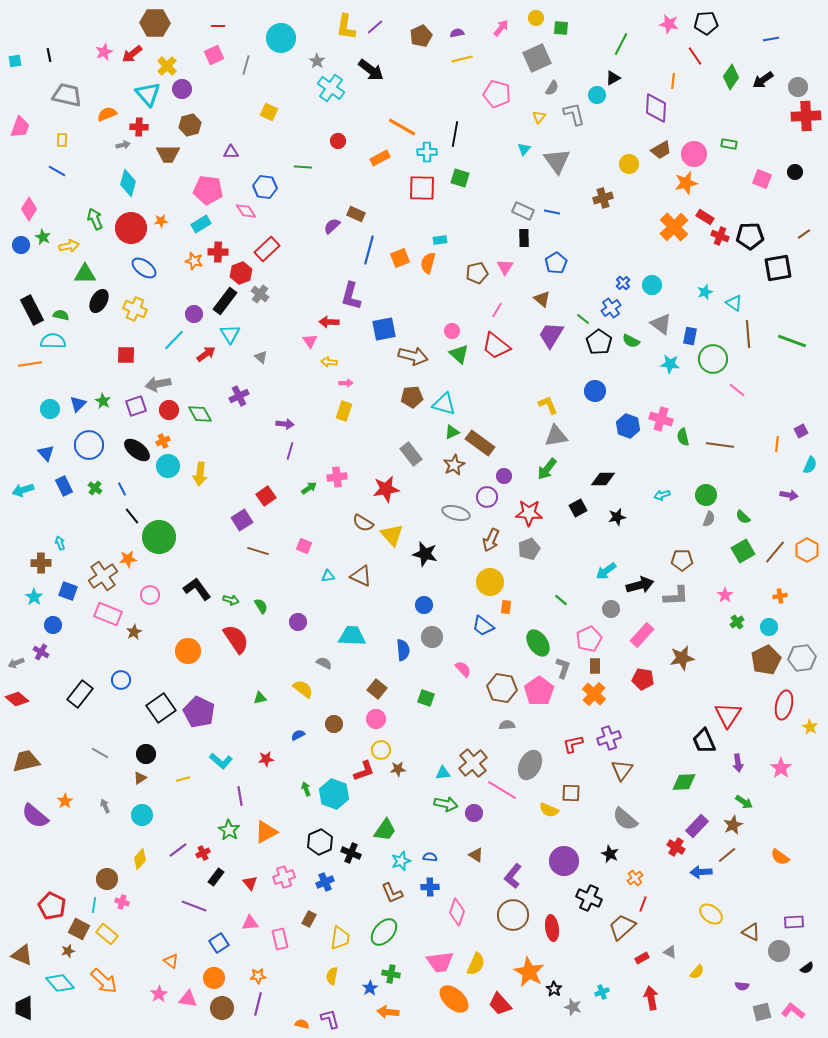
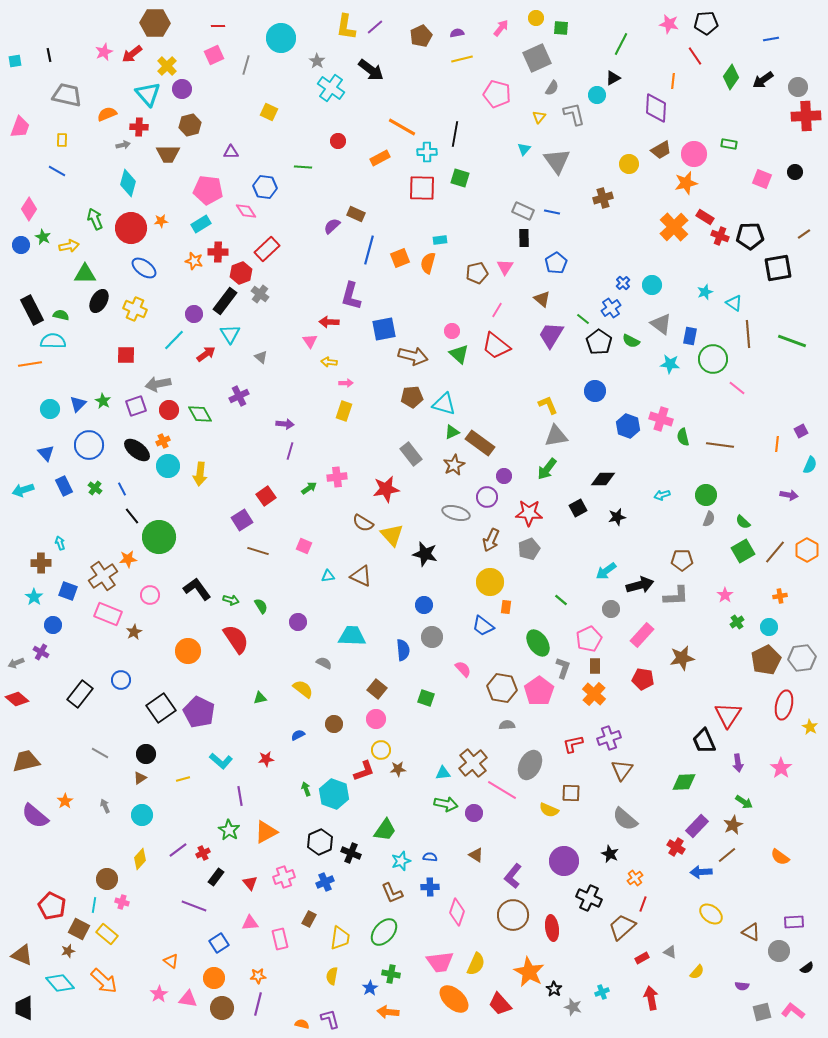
pink line at (737, 390): moved 2 px up
green semicircle at (743, 517): moved 5 px down
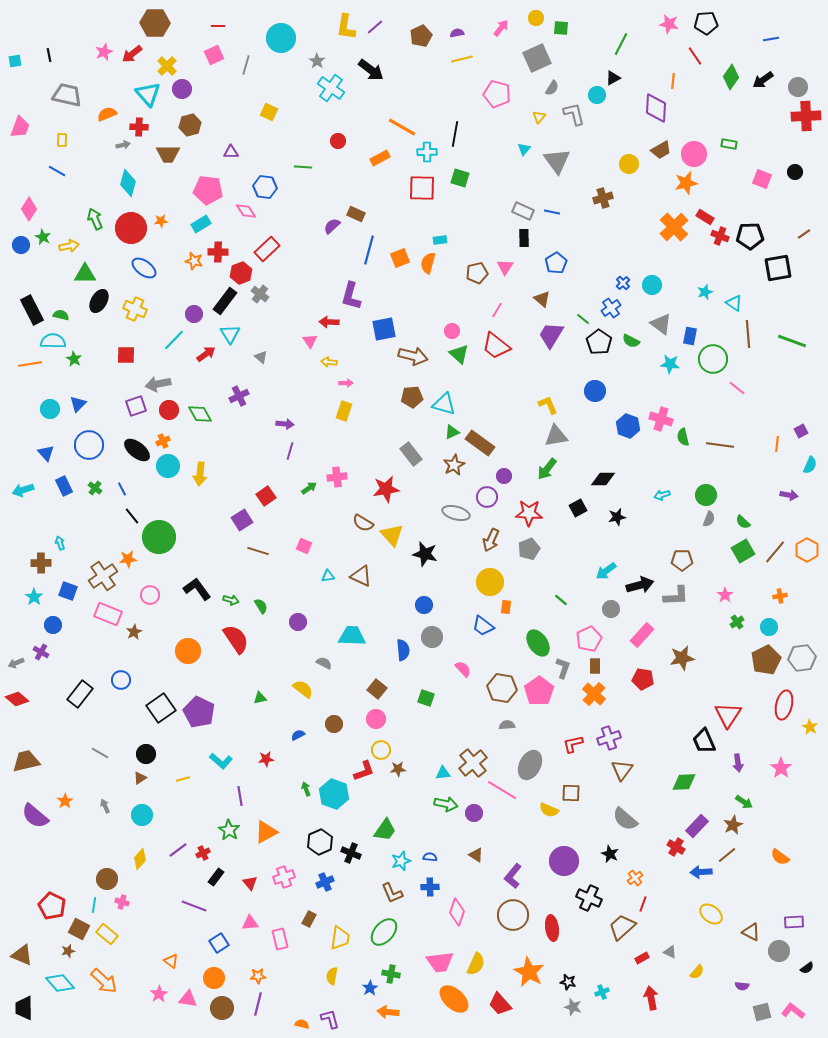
green star at (103, 401): moved 29 px left, 42 px up
black star at (554, 989): moved 14 px right, 7 px up; rotated 21 degrees counterclockwise
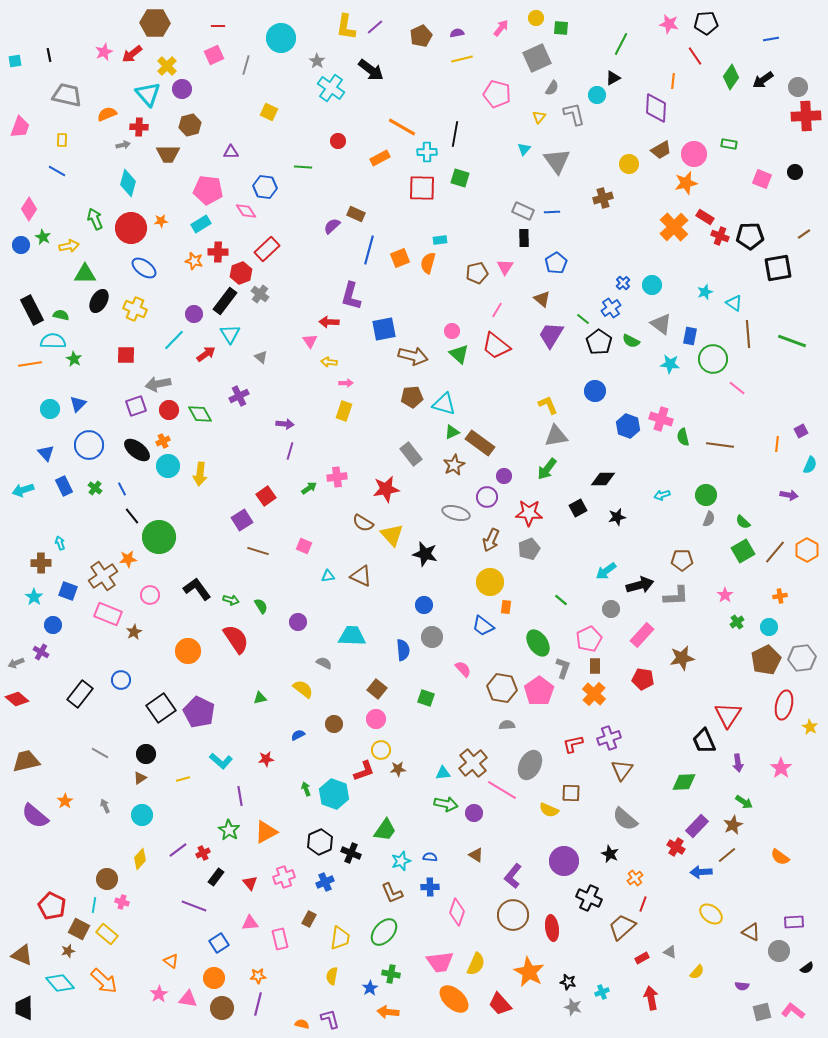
blue line at (552, 212): rotated 14 degrees counterclockwise
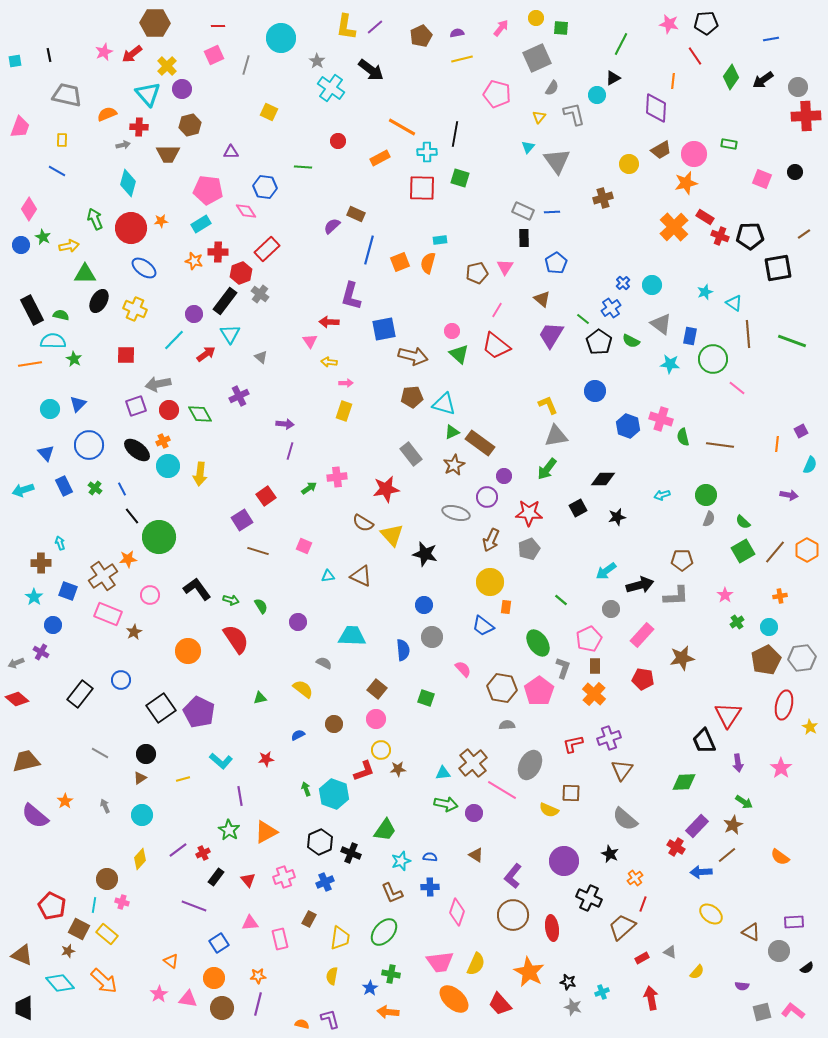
cyan triangle at (524, 149): moved 4 px right, 2 px up
orange square at (400, 258): moved 4 px down
red triangle at (250, 883): moved 2 px left, 3 px up
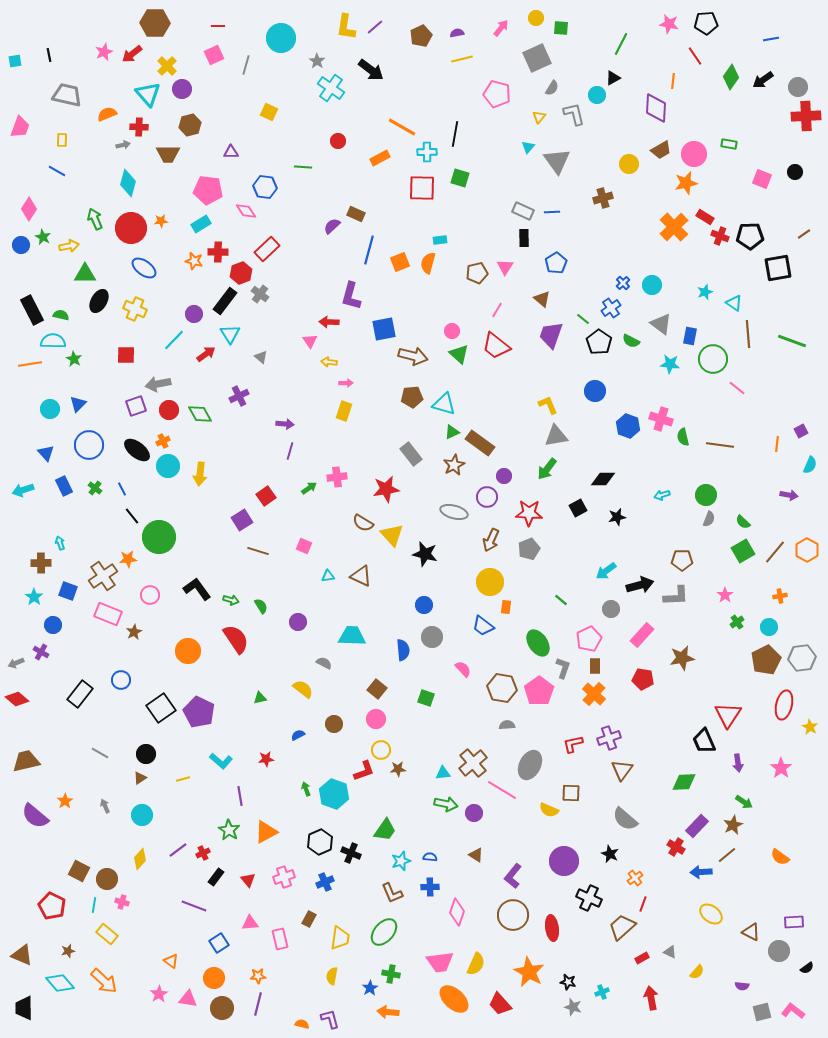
purple trapezoid at (551, 335): rotated 12 degrees counterclockwise
gray ellipse at (456, 513): moved 2 px left, 1 px up
brown square at (79, 929): moved 58 px up
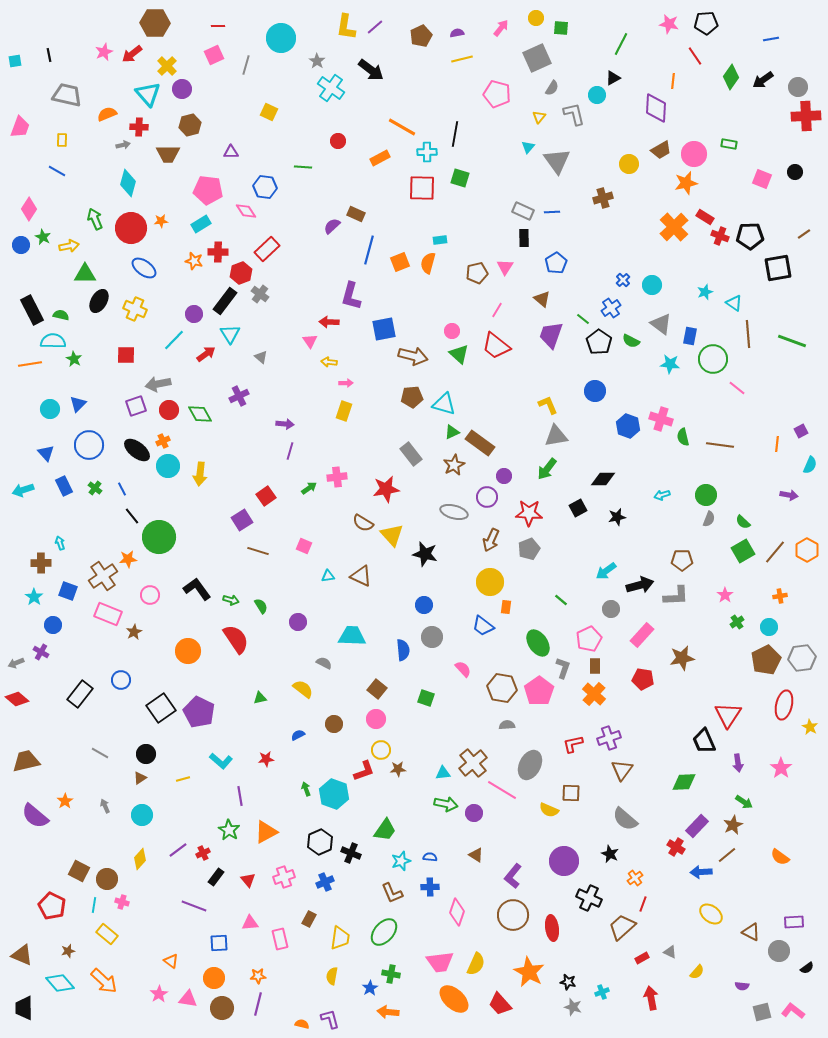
blue cross at (623, 283): moved 3 px up
blue square at (219, 943): rotated 30 degrees clockwise
